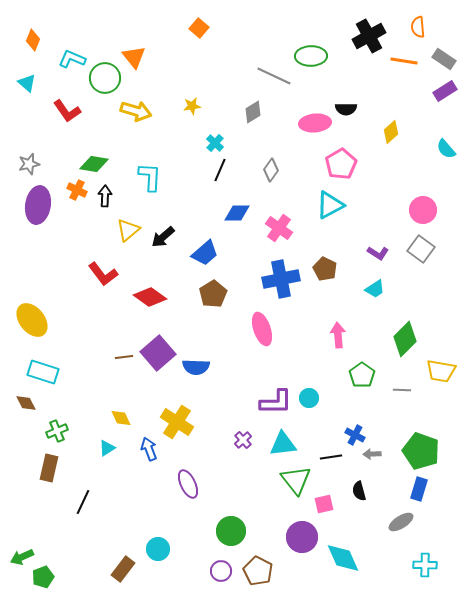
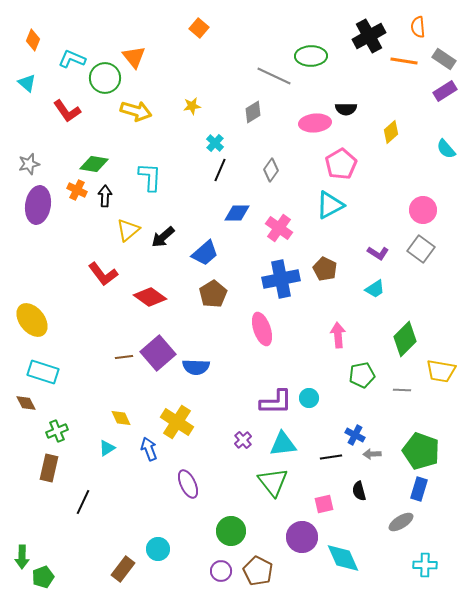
green pentagon at (362, 375): rotated 25 degrees clockwise
green triangle at (296, 480): moved 23 px left, 2 px down
green arrow at (22, 557): rotated 65 degrees counterclockwise
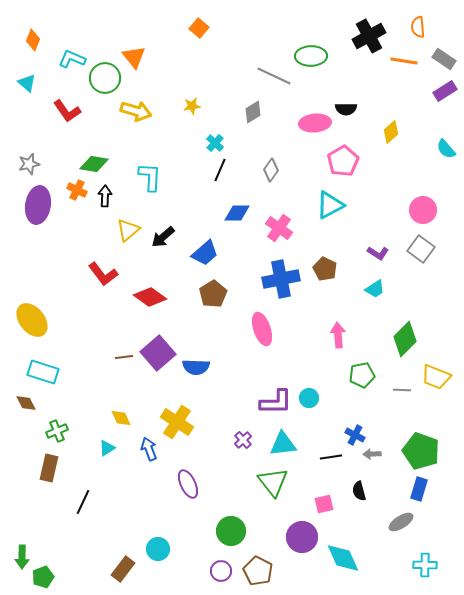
pink pentagon at (341, 164): moved 2 px right, 3 px up
yellow trapezoid at (441, 371): moved 5 px left, 6 px down; rotated 12 degrees clockwise
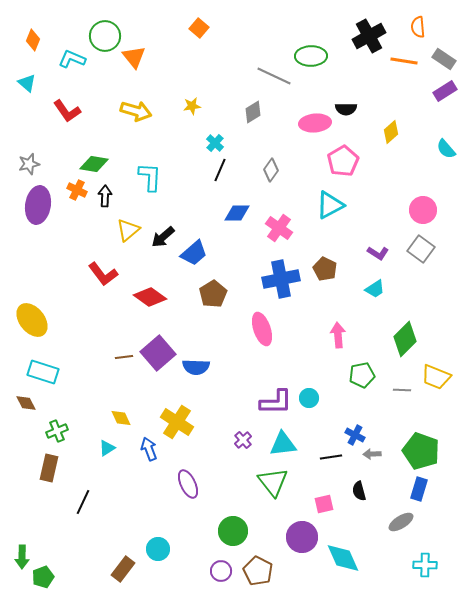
green circle at (105, 78): moved 42 px up
blue trapezoid at (205, 253): moved 11 px left
green circle at (231, 531): moved 2 px right
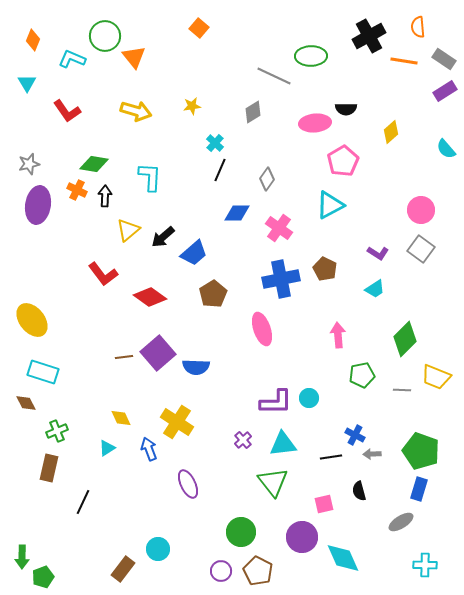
cyan triangle at (27, 83): rotated 18 degrees clockwise
gray diamond at (271, 170): moved 4 px left, 9 px down
pink circle at (423, 210): moved 2 px left
green circle at (233, 531): moved 8 px right, 1 px down
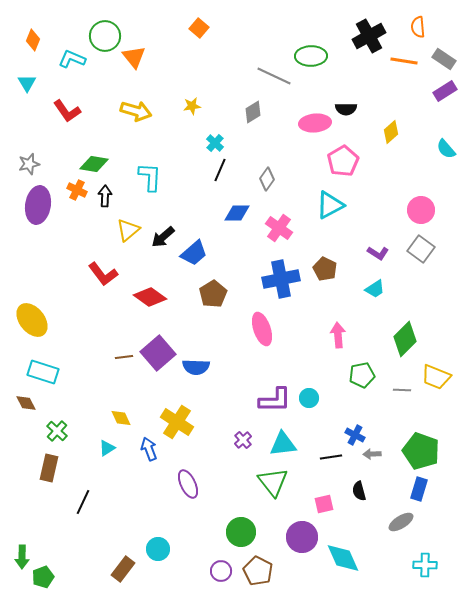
purple L-shape at (276, 402): moved 1 px left, 2 px up
green cross at (57, 431): rotated 25 degrees counterclockwise
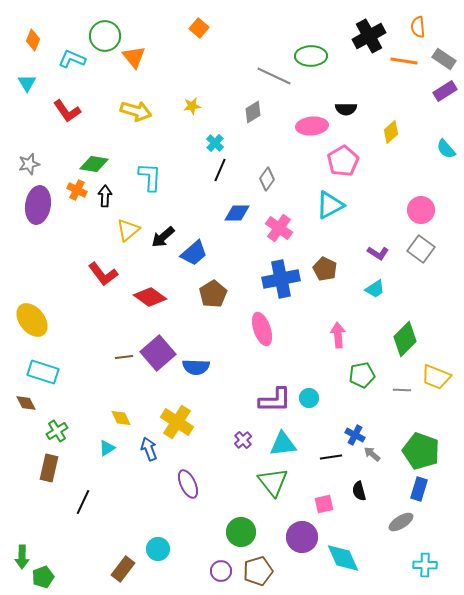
pink ellipse at (315, 123): moved 3 px left, 3 px down
green cross at (57, 431): rotated 15 degrees clockwise
gray arrow at (372, 454): rotated 42 degrees clockwise
brown pentagon at (258, 571): rotated 28 degrees clockwise
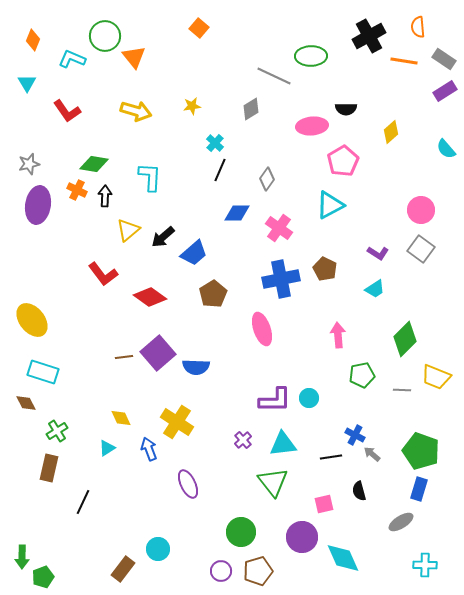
gray diamond at (253, 112): moved 2 px left, 3 px up
